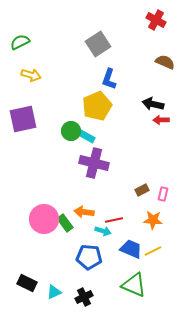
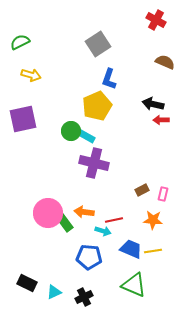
pink circle: moved 4 px right, 6 px up
yellow line: rotated 18 degrees clockwise
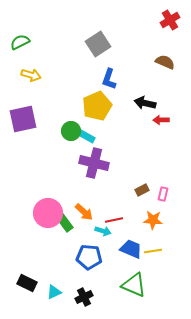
red cross: moved 14 px right; rotated 30 degrees clockwise
black arrow: moved 8 px left, 1 px up
orange arrow: rotated 144 degrees counterclockwise
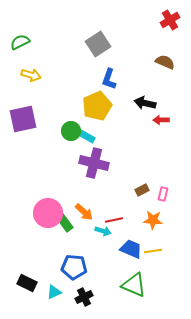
blue pentagon: moved 15 px left, 10 px down
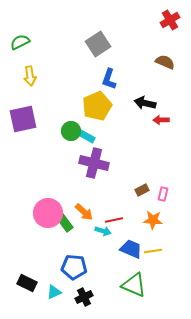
yellow arrow: moved 1 px left, 1 px down; rotated 66 degrees clockwise
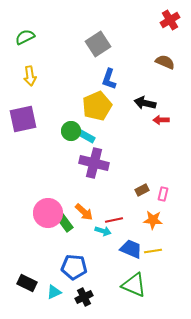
green semicircle: moved 5 px right, 5 px up
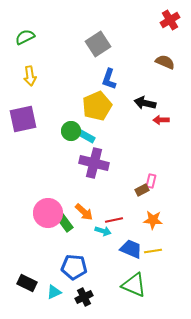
pink rectangle: moved 12 px left, 13 px up
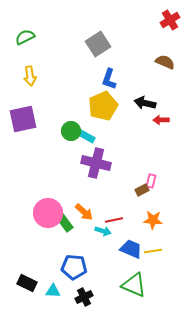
yellow pentagon: moved 6 px right
purple cross: moved 2 px right
cyan triangle: moved 1 px left, 1 px up; rotated 28 degrees clockwise
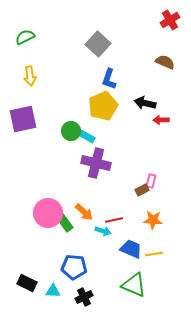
gray square: rotated 15 degrees counterclockwise
yellow line: moved 1 px right, 3 px down
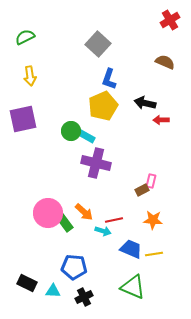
green triangle: moved 1 px left, 2 px down
